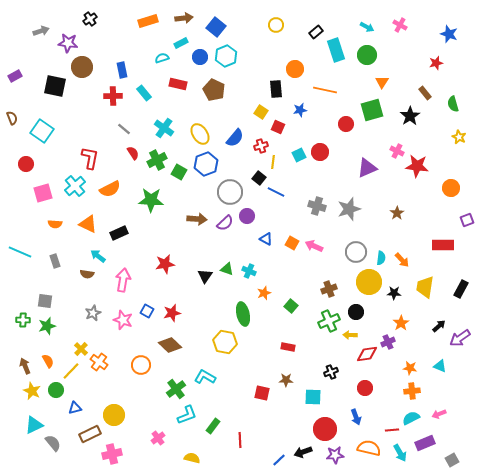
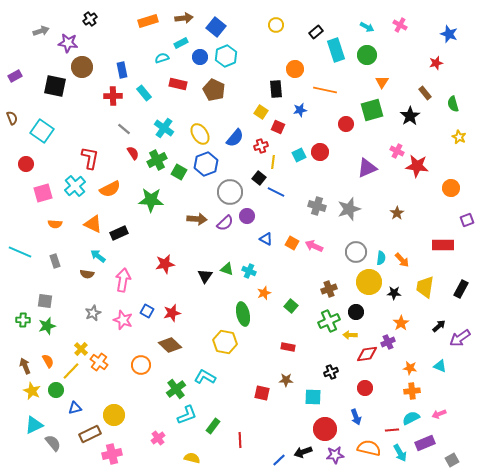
orange triangle at (88, 224): moved 5 px right
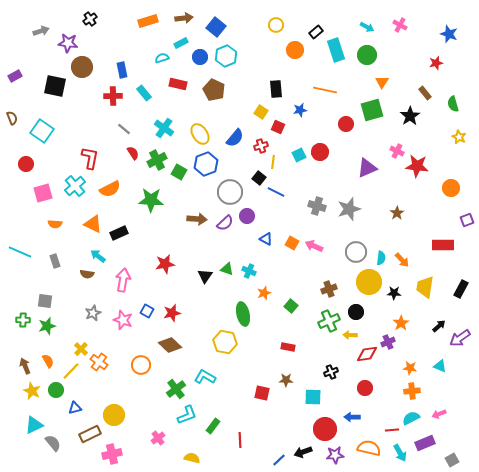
orange circle at (295, 69): moved 19 px up
blue arrow at (356, 417): moved 4 px left; rotated 112 degrees clockwise
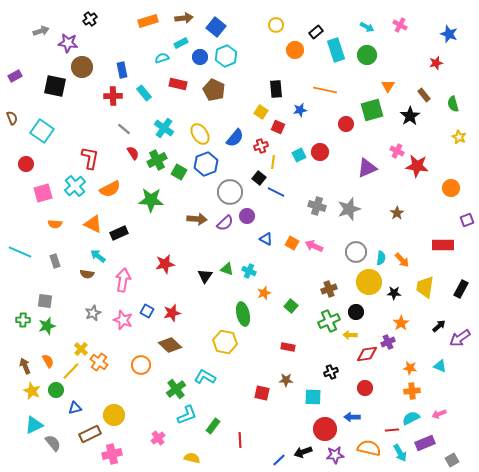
orange triangle at (382, 82): moved 6 px right, 4 px down
brown rectangle at (425, 93): moved 1 px left, 2 px down
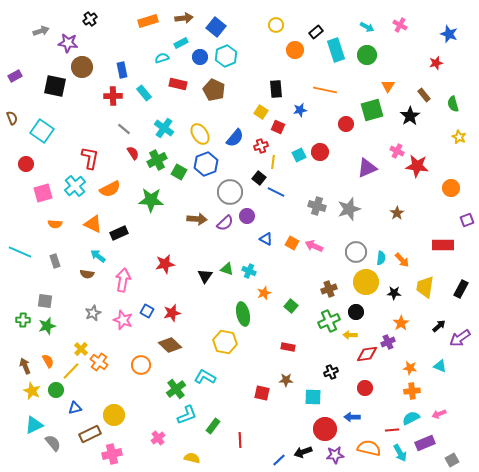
yellow circle at (369, 282): moved 3 px left
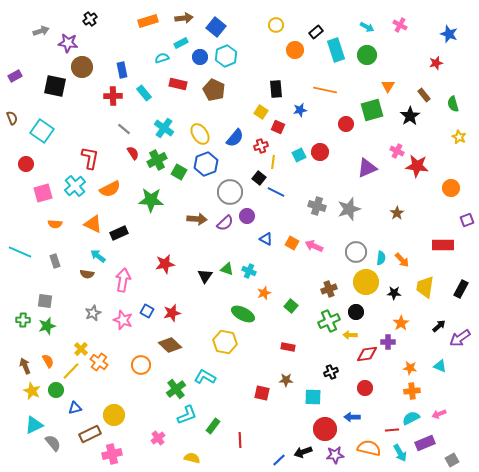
green ellipse at (243, 314): rotated 50 degrees counterclockwise
purple cross at (388, 342): rotated 24 degrees clockwise
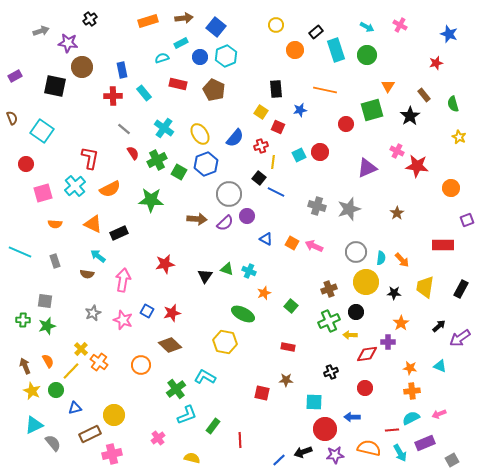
gray circle at (230, 192): moved 1 px left, 2 px down
cyan square at (313, 397): moved 1 px right, 5 px down
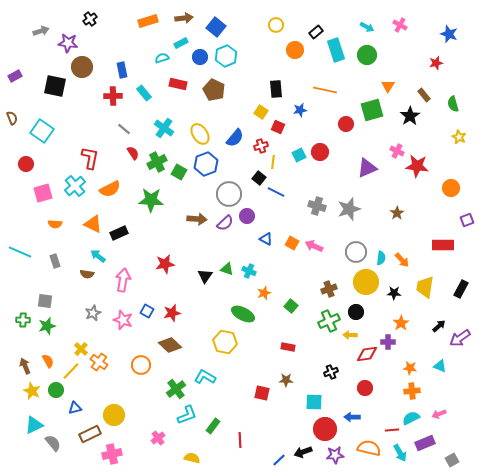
green cross at (157, 160): moved 2 px down
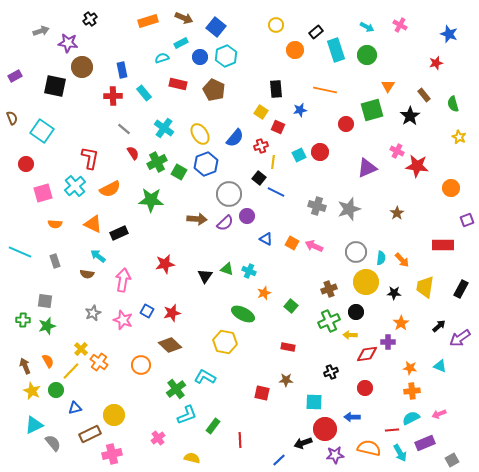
brown arrow at (184, 18): rotated 30 degrees clockwise
black arrow at (303, 452): moved 9 px up
